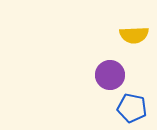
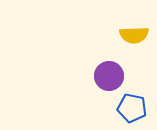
purple circle: moved 1 px left, 1 px down
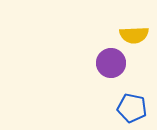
purple circle: moved 2 px right, 13 px up
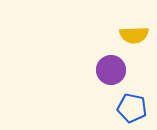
purple circle: moved 7 px down
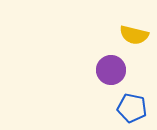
yellow semicircle: rotated 16 degrees clockwise
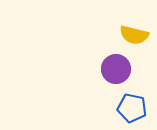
purple circle: moved 5 px right, 1 px up
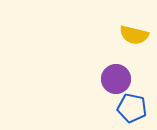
purple circle: moved 10 px down
